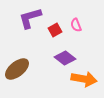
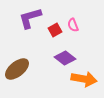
pink semicircle: moved 3 px left
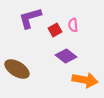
pink semicircle: rotated 16 degrees clockwise
purple diamond: moved 1 px right, 2 px up
brown ellipse: rotated 70 degrees clockwise
orange arrow: moved 1 px right, 1 px down
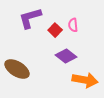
red square: rotated 16 degrees counterclockwise
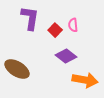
purple L-shape: rotated 115 degrees clockwise
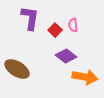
orange arrow: moved 3 px up
